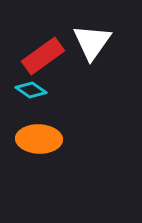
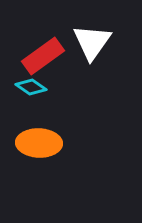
cyan diamond: moved 3 px up
orange ellipse: moved 4 px down
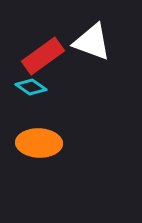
white triangle: rotated 45 degrees counterclockwise
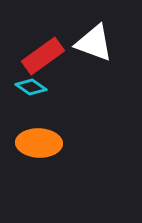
white triangle: moved 2 px right, 1 px down
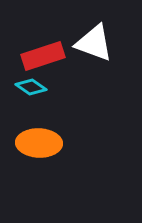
red rectangle: rotated 18 degrees clockwise
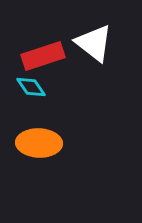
white triangle: rotated 18 degrees clockwise
cyan diamond: rotated 20 degrees clockwise
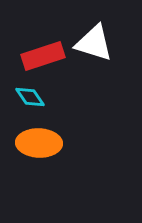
white triangle: rotated 21 degrees counterclockwise
cyan diamond: moved 1 px left, 10 px down
